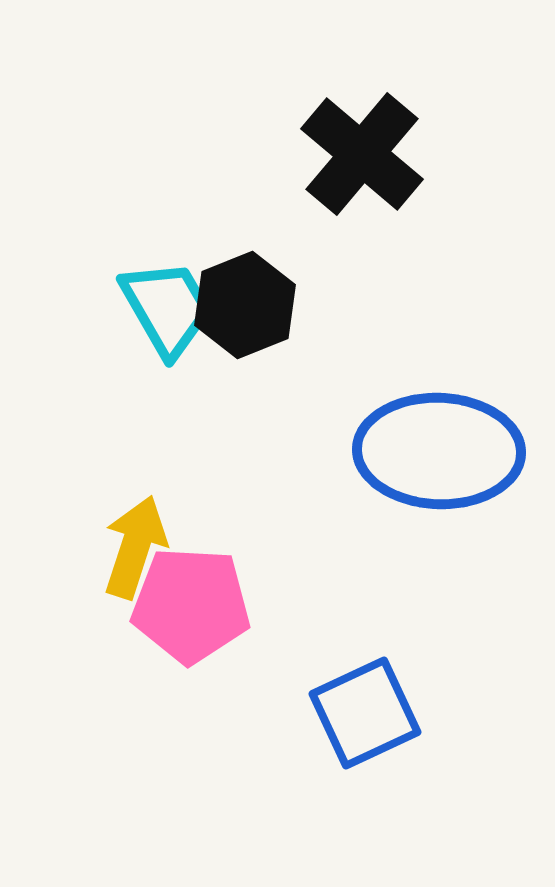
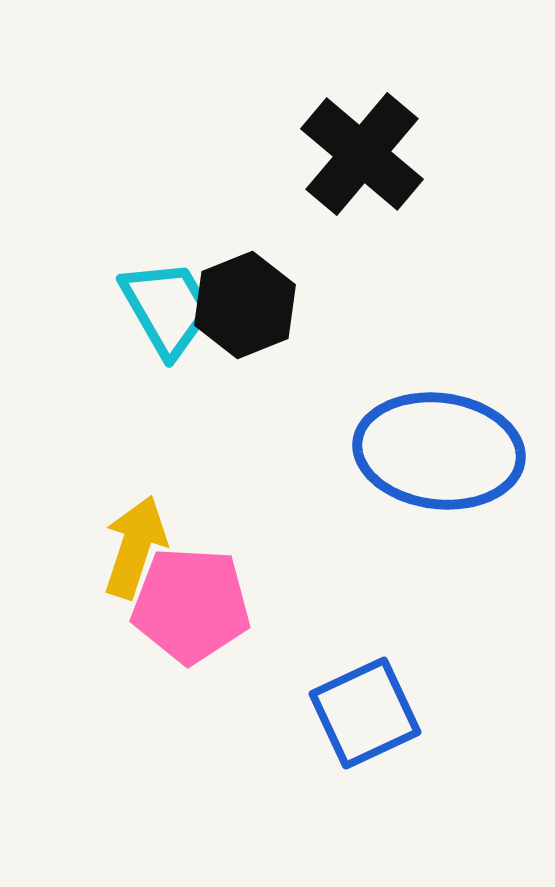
blue ellipse: rotated 5 degrees clockwise
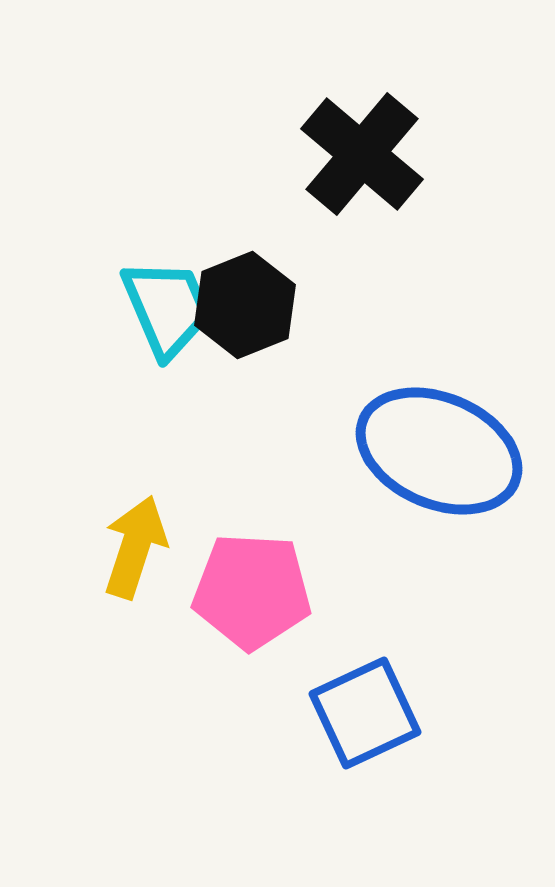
cyan trapezoid: rotated 7 degrees clockwise
blue ellipse: rotated 16 degrees clockwise
pink pentagon: moved 61 px right, 14 px up
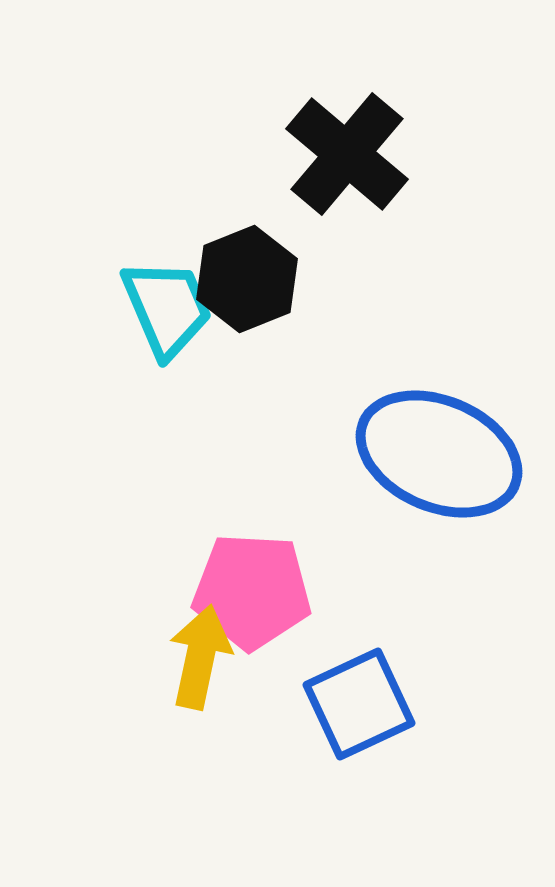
black cross: moved 15 px left
black hexagon: moved 2 px right, 26 px up
blue ellipse: moved 3 px down
yellow arrow: moved 65 px right, 110 px down; rotated 6 degrees counterclockwise
blue square: moved 6 px left, 9 px up
